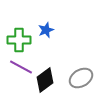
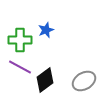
green cross: moved 1 px right
purple line: moved 1 px left
gray ellipse: moved 3 px right, 3 px down
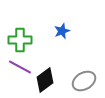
blue star: moved 16 px right, 1 px down
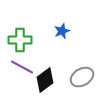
purple line: moved 2 px right
gray ellipse: moved 2 px left, 4 px up
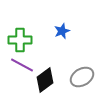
purple line: moved 2 px up
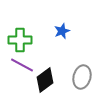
gray ellipse: rotated 45 degrees counterclockwise
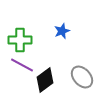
gray ellipse: rotated 55 degrees counterclockwise
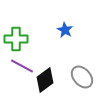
blue star: moved 3 px right, 1 px up; rotated 21 degrees counterclockwise
green cross: moved 4 px left, 1 px up
purple line: moved 1 px down
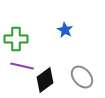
purple line: rotated 15 degrees counterclockwise
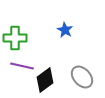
green cross: moved 1 px left, 1 px up
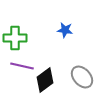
blue star: rotated 21 degrees counterclockwise
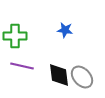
green cross: moved 2 px up
black diamond: moved 14 px right, 5 px up; rotated 60 degrees counterclockwise
